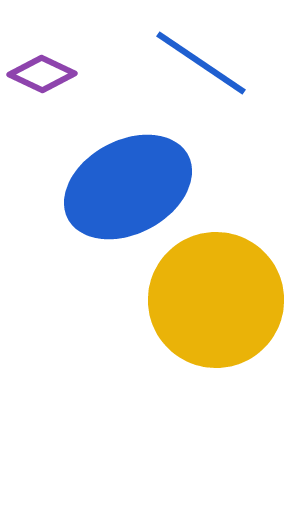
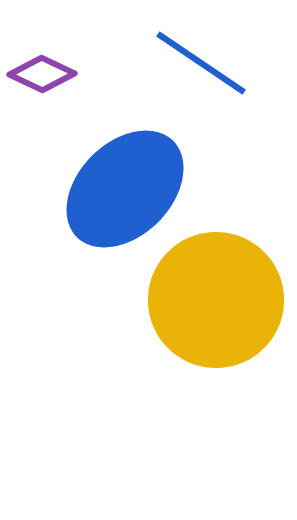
blue ellipse: moved 3 px left, 2 px down; rotated 17 degrees counterclockwise
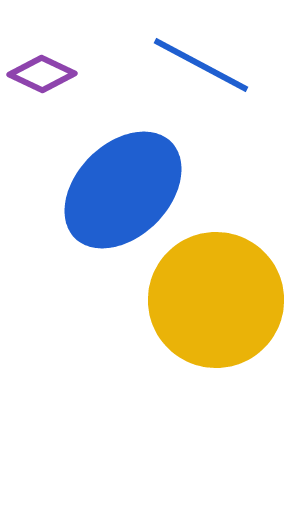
blue line: moved 2 px down; rotated 6 degrees counterclockwise
blue ellipse: moved 2 px left, 1 px down
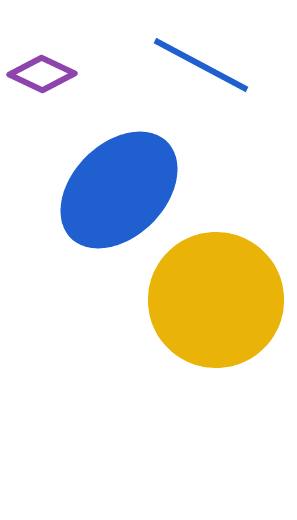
blue ellipse: moved 4 px left
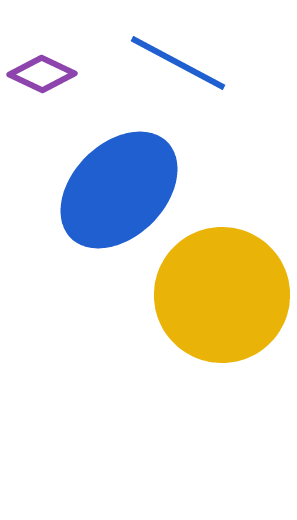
blue line: moved 23 px left, 2 px up
yellow circle: moved 6 px right, 5 px up
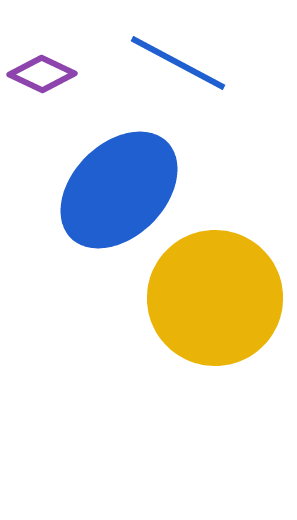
yellow circle: moved 7 px left, 3 px down
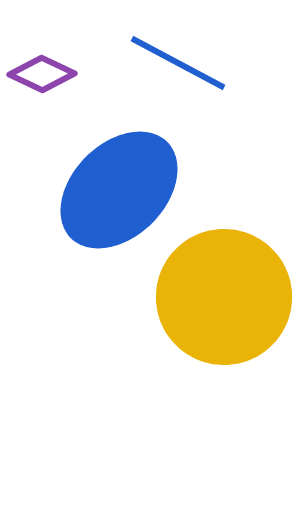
yellow circle: moved 9 px right, 1 px up
